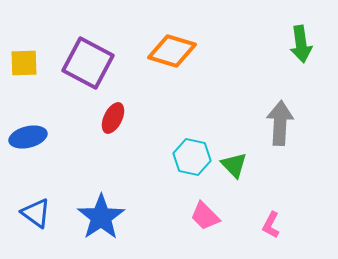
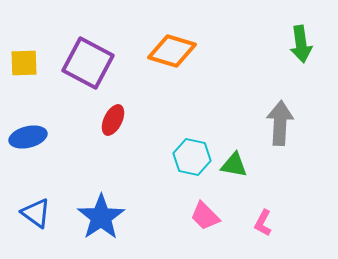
red ellipse: moved 2 px down
green triangle: rotated 36 degrees counterclockwise
pink L-shape: moved 8 px left, 2 px up
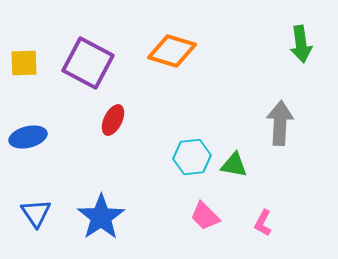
cyan hexagon: rotated 18 degrees counterclockwise
blue triangle: rotated 20 degrees clockwise
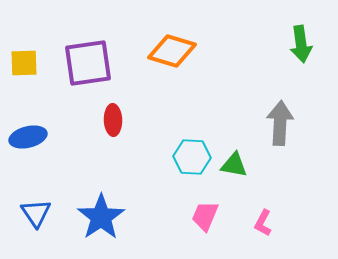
purple square: rotated 36 degrees counterclockwise
red ellipse: rotated 28 degrees counterclockwise
cyan hexagon: rotated 9 degrees clockwise
pink trapezoid: rotated 68 degrees clockwise
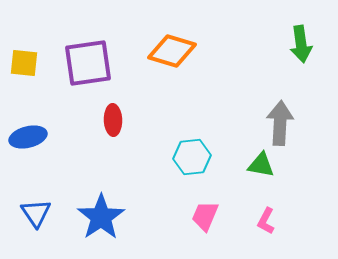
yellow square: rotated 8 degrees clockwise
cyan hexagon: rotated 9 degrees counterclockwise
green triangle: moved 27 px right
pink L-shape: moved 3 px right, 2 px up
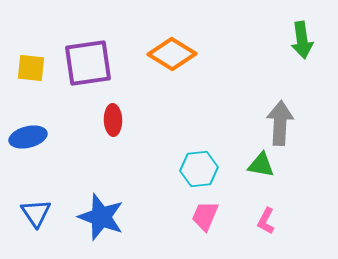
green arrow: moved 1 px right, 4 px up
orange diamond: moved 3 px down; rotated 15 degrees clockwise
yellow square: moved 7 px right, 5 px down
cyan hexagon: moved 7 px right, 12 px down
blue star: rotated 18 degrees counterclockwise
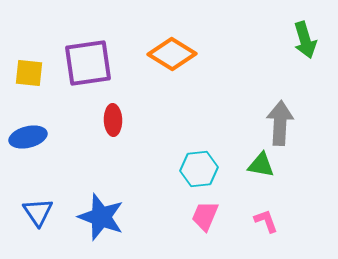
green arrow: moved 3 px right; rotated 9 degrees counterclockwise
yellow square: moved 2 px left, 5 px down
blue triangle: moved 2 px right, 1 px up
pink L-shape: rotated 132 degrees clockwise
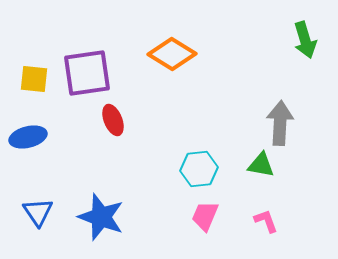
purple square: moved 1 px left, 10 px down
yellow square: moved 5 px right, 6 px down
red ellipse: rotated 20 degrees counterclockwise
